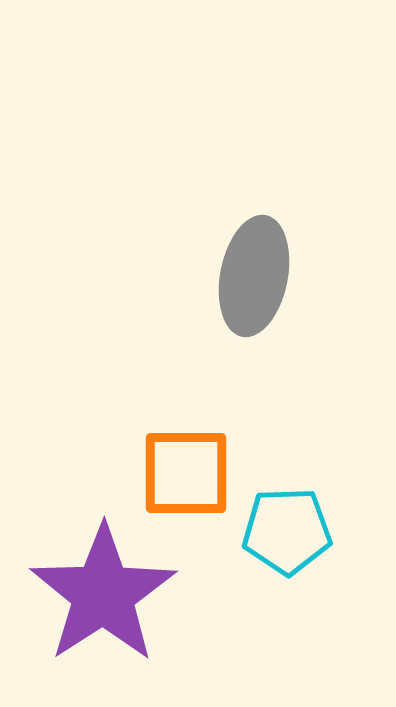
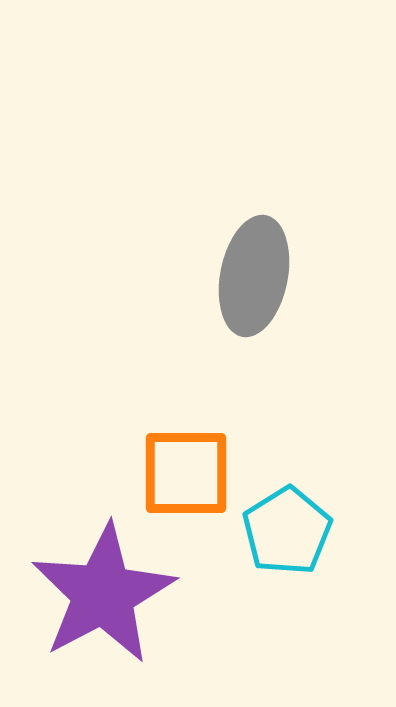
cyan pentagon: rotated 30 degrees counterclockwise
purple star: rotated 5 degrees clockwise
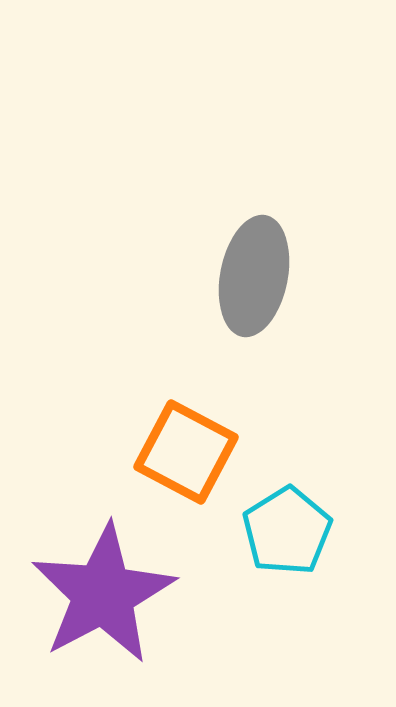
orange square: moved 21 px up; rotated 28 degrees clockwise
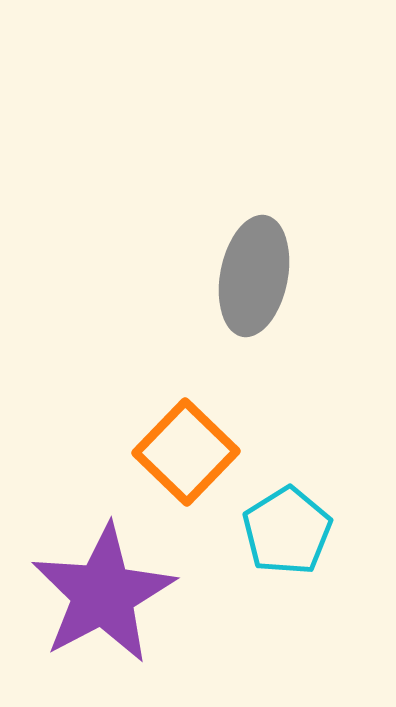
orange square: rotated 16 degrees clockwise
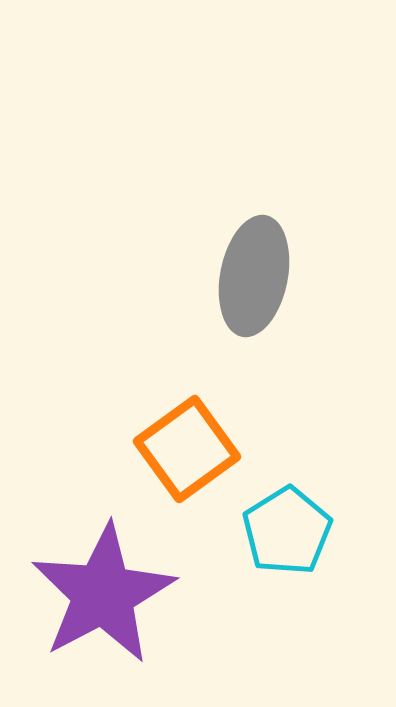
orange square: moved 1 px right, 3 px up; rotated 10 degrees clockwise
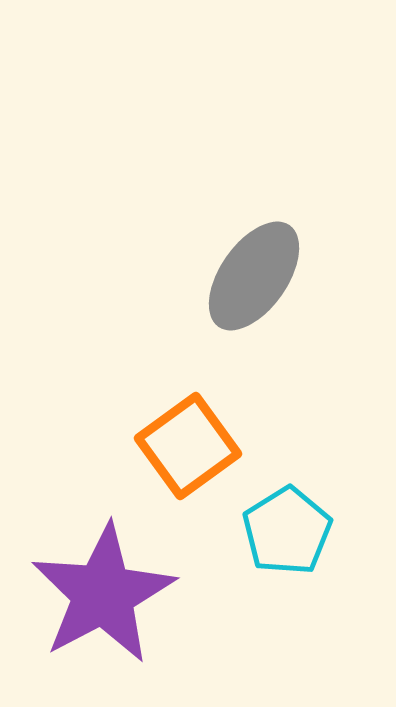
gray ellipse: rotated 24 degrees clockwise
orange square: moved 1 px right, 3 px up
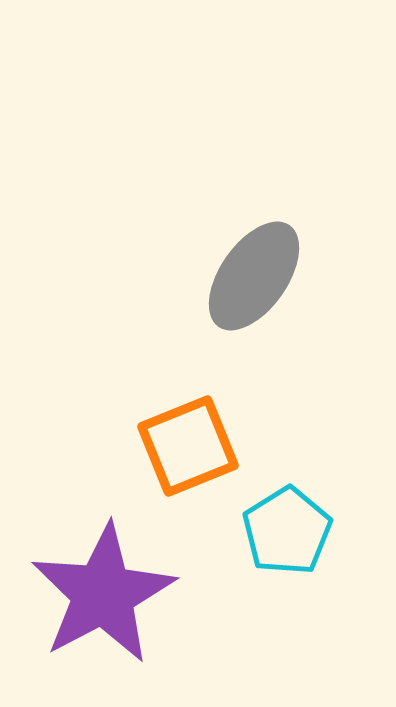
orange square: rotated 14 degrees clockwise
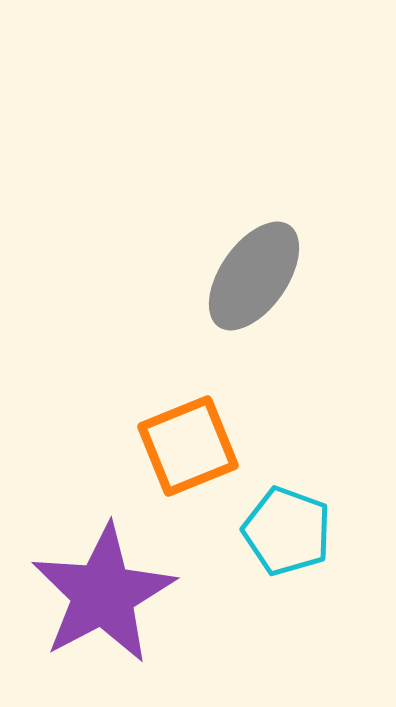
cyan pentagon: rotated 20 degrees counterclockwise
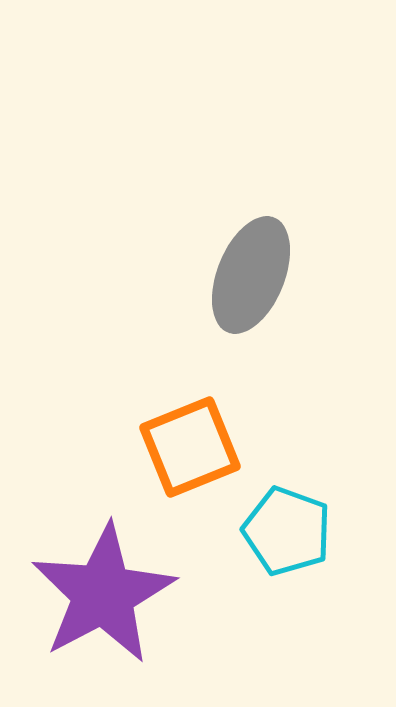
gray ellipse: moved 3 px left, 1 px up; rotated 13 degrees counterclockwise
orange square: moved 2 px right, 1 px down
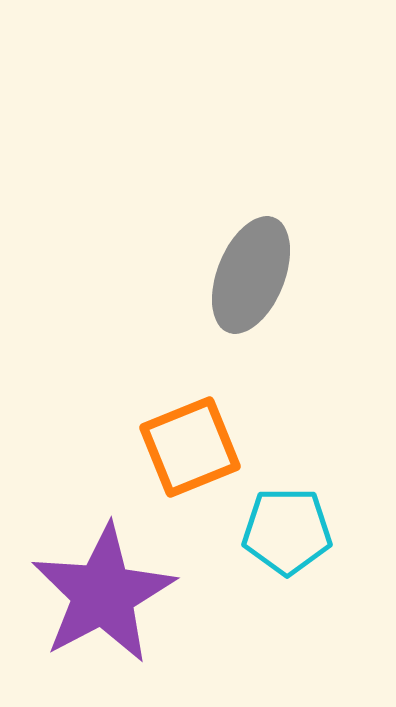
cyan pentagon: rotated 20 degrees counterclockwise
